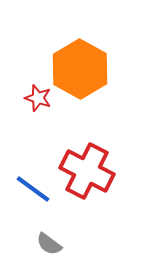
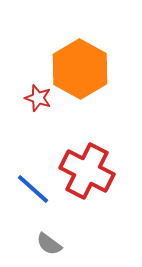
blue line: rotated 6 degrees clockwise
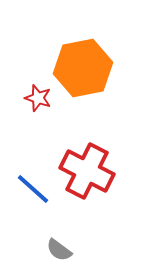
orange hexagon: moved 3 px right, 1 px up; rotated 20 degrees clockwise
gray semicircle: moved 10 px right, 6 px down
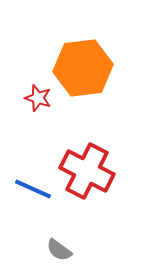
orange hexagon: rotated 4 degrees clockwise
blue line: rotated 18 degrees counterclockwise
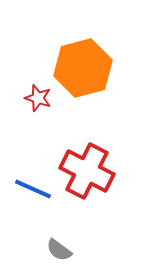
orange hexagon: rotated 8 degrees counterclockwise
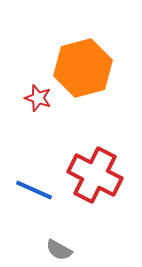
red cross: moved 8 px right, 4 px down
blue line: moved 1 px right, 1 px down
gray semicircle: rotated 8 degrees counterclockwise
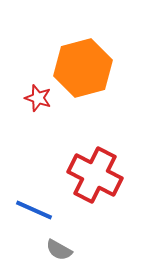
blue line: moved 20 px down
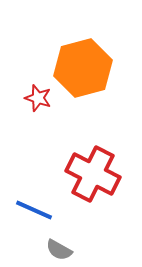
red cross: moved 2 px left, 1 px up
